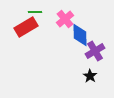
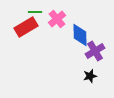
pink cross: moved 8 px left
black star: rotated 24 degrees clockwise
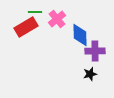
purple cross: rotated 30 degrees clockwise
black star: moved 2 px up
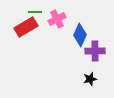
pink cross: rotated 12 degrees clockwise
blue diamond: rotated 25 degrees clockwise
black star: moved 5 px down
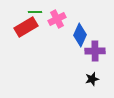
black star: moved 2 px right
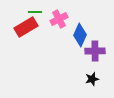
pink cross: moved 2 px right
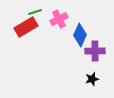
green line: rotated 16 degrees counterclockwise
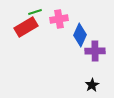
pink cross: rotated 18 degrees clockwise
black star: moved 6 px down; rotated 16 degrees counterclockwise
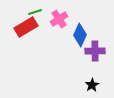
pink cross: rotated 24 degrees counterclockwise
